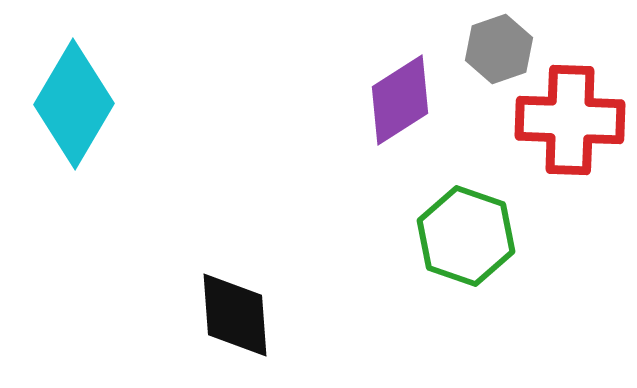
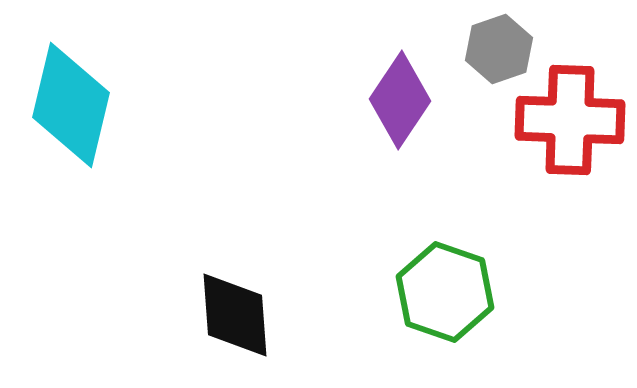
purple diamond: rotated 24 degrees counterclockwise
cyan diamond: moved 3 px left, 1 px down; rotated 17 degrees counterclockwise
green hexagon: moved 21 px left, 56 px down
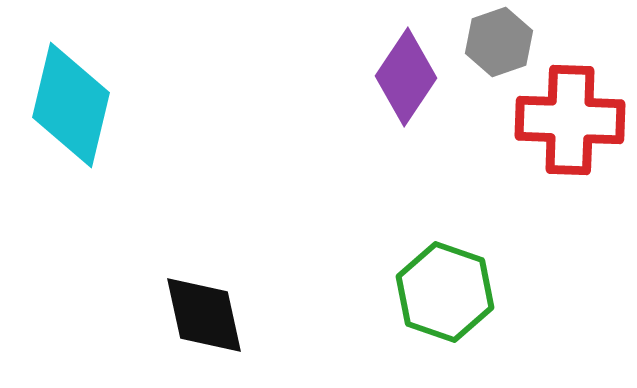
gray hexagon: moved 7 px up
purple diamond: moved 6 px right, 23 px up
black diamond: moved 31 px left; rotated 8 degrees counterclockwise
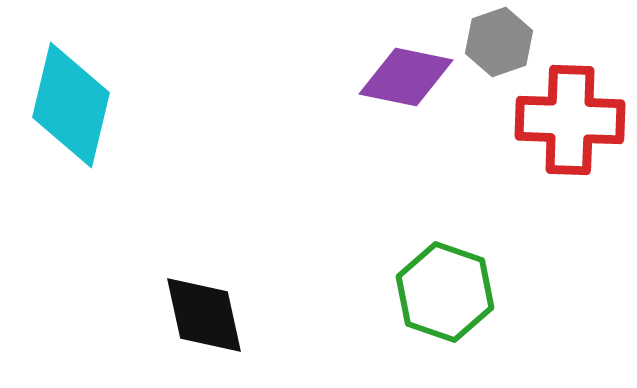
purple diamond: rotated 68 degrees clockwise
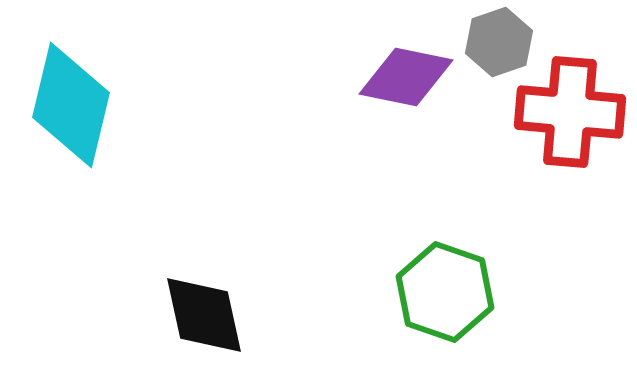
red cross: moved 8 px up; rotated 3 degrees clockwise
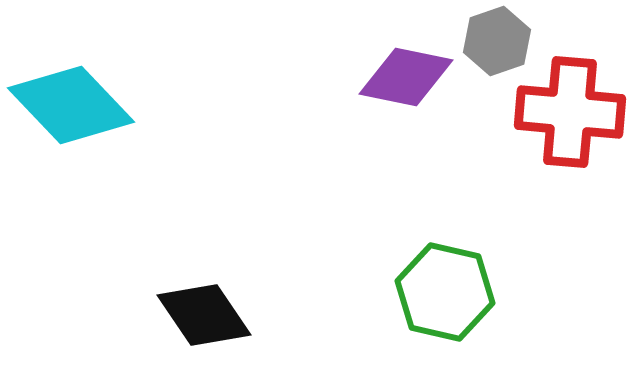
gray hexagon: moved 2 px left, 1 px up
cyan diamond: rotated 57 degrees counterclockwise
green hexagon: rotated 6 degrees counterclockwise
black diamond: rotated 22 degrees counterclockwise
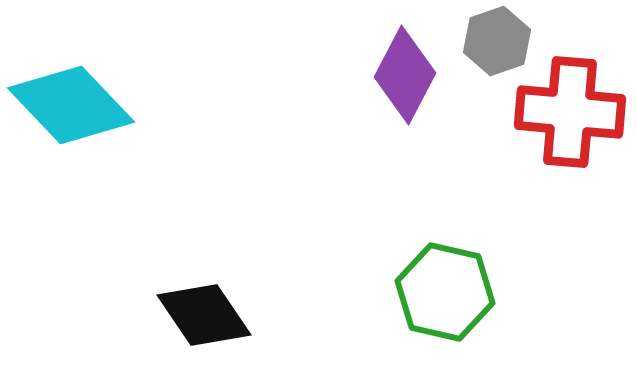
purple diamond: moved 1 px left, 2 px up; rotated 74 degrees counterclockwise
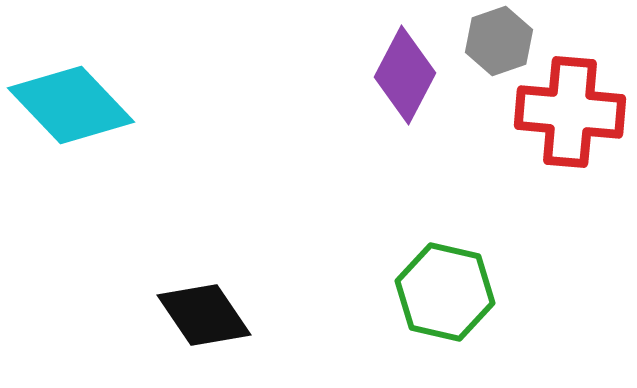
gray hexagon: moved 2 px right
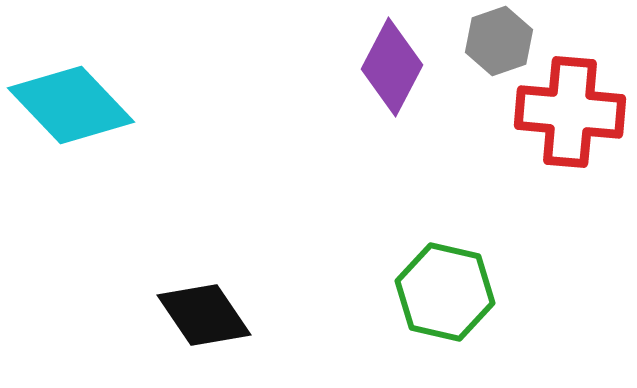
purple diamond: moved 13 px left, 8 px up
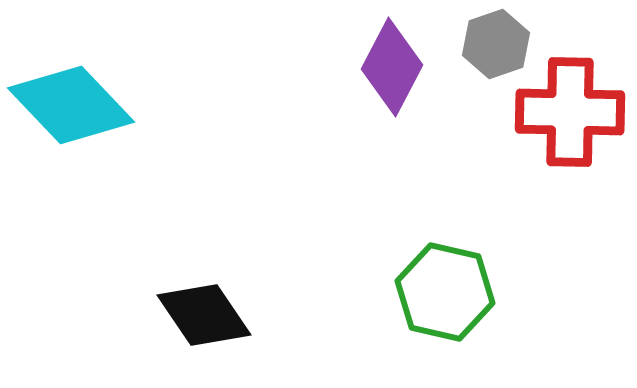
gray hexagon: moved 3 px left, 3 px down
red cross: rotated 4 degrees counterclockwise
